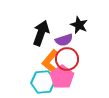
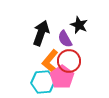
purple semicircle: moved 1 px right, 1 px up; rotated 78 degrees clockwise
red circle: moved 2 px right, 2 px down
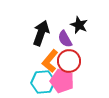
pink pentagon: moved 4 px down; rotated 20 degrees counterclockwise
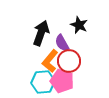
purple semicircle: moved 3 px left, 4 px down
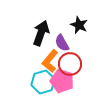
red circle: moved 1 px right, 3 px down
cyan hexagon: rotated 10 degrees counterclockwise
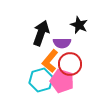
purple semicircle: rotated 60 degrees counterclockwise
cyan hexagon: moved 2 px left, 2 px up
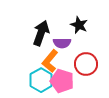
red circle: moved 16 px right
cyan hexagon: rotated 15 degrees counterclockwise
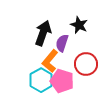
black arrow: moved 2 px right
purple semicircle: rotated 108 degrees clockwise
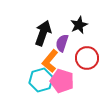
black star: rotated 24 degrees clockwise
red circle: moved 1 px right, 6 px up
cyan hexagon: rotated 15 degrees clockwise
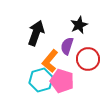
black arrow: moved 7 px left
purple semicircle: moved 5 px right, 3 px down
red circle: moved 1 px right, 1 px down
